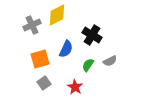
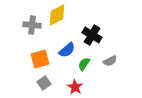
gray cross: rotated 30 degrees clockwise
blue semicircle: moved 1 px right, 1 px down; rotated 24 degrees clockwise
green semicircle: moved 4 px left, 1 px up
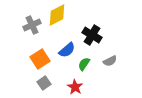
gray cross: rotated 30 degrees counterclockwise
orange square: rotated 18 degrees counterclockwise
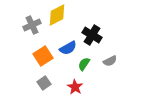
blue semicircle: moved 1 px right, 2 px up; rotated 12 degrees clockwise
orange square: moved 3 px right, 3 px up
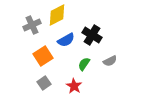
blue semicircle: moved 2 px left, 8 px up
red star: moved 1 px left, 1 px up
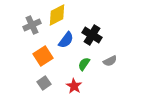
blue semicircle: rotated 24 degrees counterclockwise
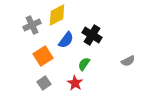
gray semicircle: moved 18 px right
red star: moved 1 px right, 3 px up
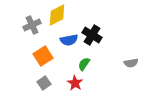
blue semicircle: moved 3 px right; rotated 42 degrees clockwise
gray semicircle: moved 3 px right, 2 px down; rotated 16 degrees clockwise
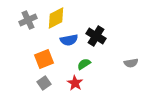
yellow diamond: moved 1 px left, 3 px down
gray cross: moved 4 px left, 5 px up
black cross: moved 4 px right, 1 px down
orange square: moved 1 px right, 3 px down; rotated 12 degrees clockwise
green semicircle: rotated 24 degrees clockwise
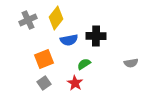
yellow diamond: rotated 25 degrees counterclockwise
black cross: rotated 30 degrees counterclockwise
